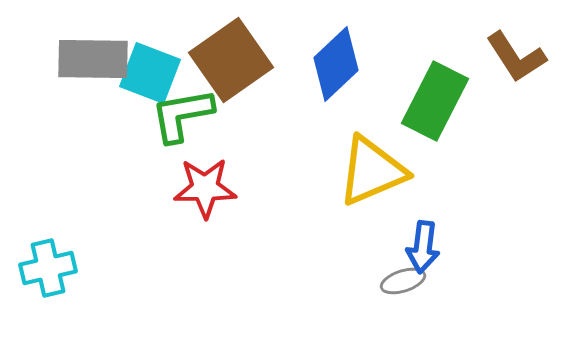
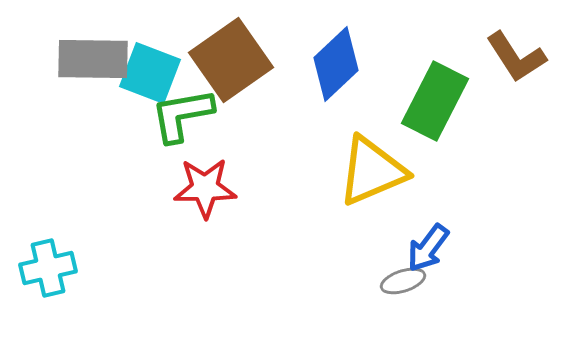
blue arrow: moved 5 px right, 1 px down; rotated 30 degrees clockwise
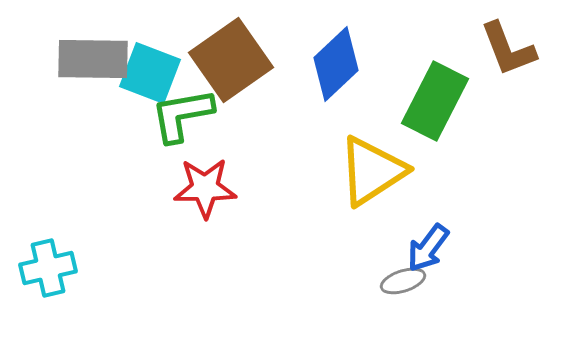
brown L-shape: moved 8 px left, 8 px up; rotated 12 degrees clockwise
yellow triangle: rotated 10 degrees counterclockwise
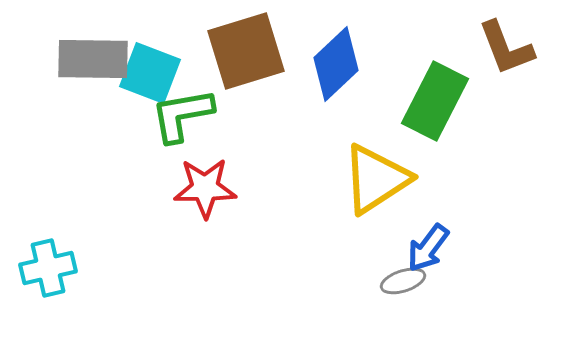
brown L-shape: moved 2 px left, 1 px up
brown square: moved 15 px right, 9 px up; rotated 18 degrees clockwise
yellow triangle: moved 4 px right, 8 px down
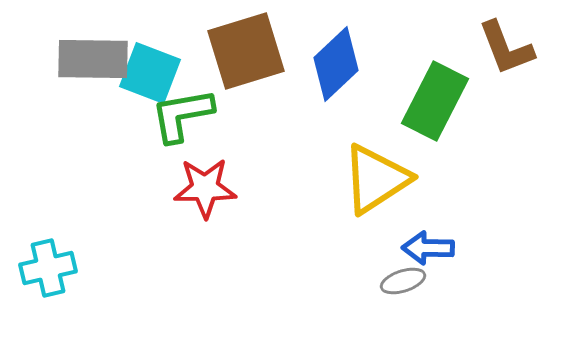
blue arrow: rotated 54 degrees clockwise
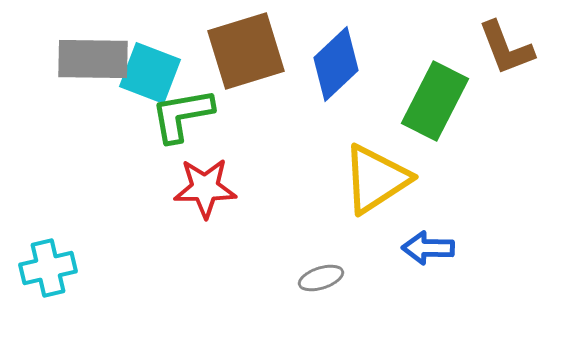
gray ellipse: moved 82 px left, 3 px up
